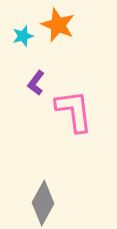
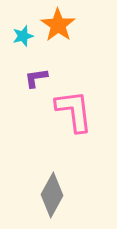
orange star: rotated 12 degrees clockwise
purple L-shape: moved 5 px up; rotated 45 degrees clockwise
gray diamond: moved 9 px right, 8 px up
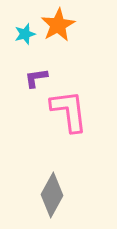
orange star: rotated 8 degrees clockwise
cyan star: moved 2 px right, 2 px up
pink L-shape: moved 5 px left
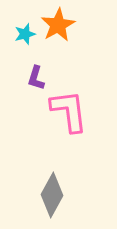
purple L-shape: rotated 65 degrees counterclockwise
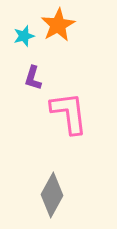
cyan star: moved 1 px left, 2 px down
purple L-shape: moved 3 px left
pink L-shape: moved 2 px down
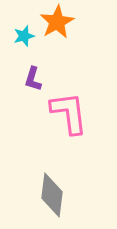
orange star: moved 1 px left, 3 px up
purple L-shape: moved 1 px down
gray diamond: rotated 21 degrees counterclockwise
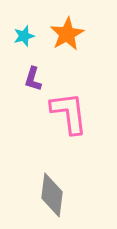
orange star: moved 10 px right, 12 px down
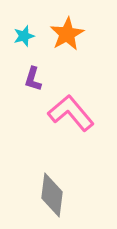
pink L-shape: moved 2 px right; rotated 33 degrees counterclockwise
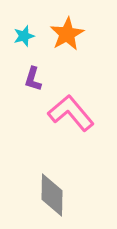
gray diamond: rotated 6 degrees counterclockwise
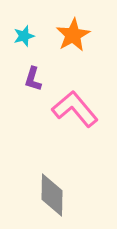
orange star: moved 6 px right, 1 px down
pink L-shape: moved 4 px right, 4 px up
